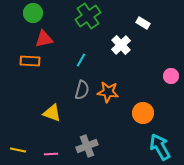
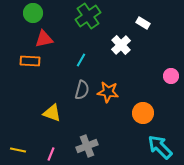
cyan arrow: rotated 16 degrees counterclockwise
pink line: rotated 64 degrees counterclockwise
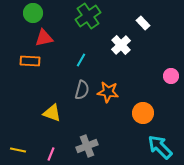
white rectangle: rotated 16 degrees clockwise
red triangle: moved 1 px up
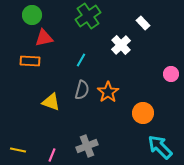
green circle: moved 1 px left, 2 px down
pink circle: moved 2 px up
orange star: rotated 30 degrees clockwise
yellow triangle: moved 1 px left, 11 px up
pink line: moved 1 px right, 1 px down
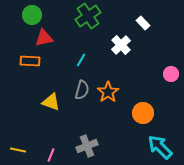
pink line: moved 1 px left
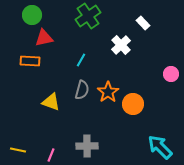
orange circle: moved 10 px left, 9 px up
gray cross: rotated 20 degrees clockwise
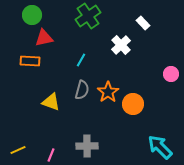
yellow line: rotated 35 degrees counterclockwise
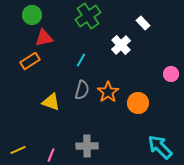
orange rectangle: rotated 36 degrees counterclockwise
orange circle: moved 5 px right, 1 px up
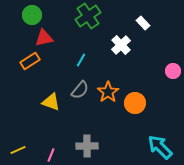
pink circle: moved 2 px right, 3 px up
gray semicircle: moved 2 px left; rotated 24 degrees clockwise
orange circle: moved 3 px left
